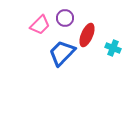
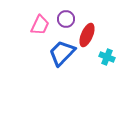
purple circle: moved 1 px right, 1 px down
pink trapezoid: rotated 20 degrees counterclockwise
cyan cross: moved 6 px left, 9 px down
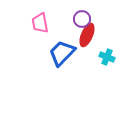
purple circle: moved 16 px right
pink trapezoid: moved 2 px up; rotated 145 degrees clockwise
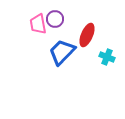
purple circle: moved 27 px left
pink trapezoid: moved 2 px left, 1 px down
blue trapezoid: moved 1 px up
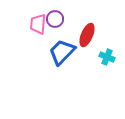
pink trapezoid: rotated 15 degrees clockwise
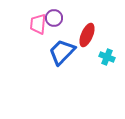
purple circle: moved 1 px left, 1 px up
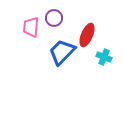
pink trapezoid: moved 7 px left, 3 px down
cyan cross: moved 3 px left
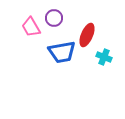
pink trapezoid: rotated 35 degrees counterclockwise
blue trapezoid: rotated 144 degrees counterclockwise
